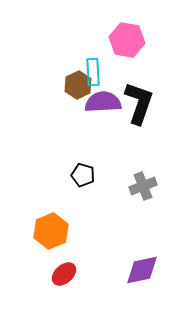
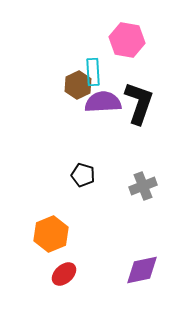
orange hexagon: moved 3 px down
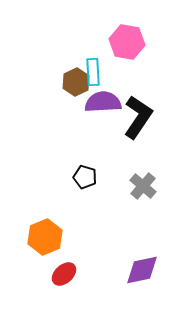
pink hexagon: moved 2 px down
brown hexagon: moved 2 px left, 3 px up
black L-shape: moved 1 px left, 14 px down; rotated 15 degrees clockwise
black pentagon: moved 2 px right, 2 px down
gray cross: rotated 28 degrees counterclockwise
orange hexagon: moved 6 px left, 3 px down
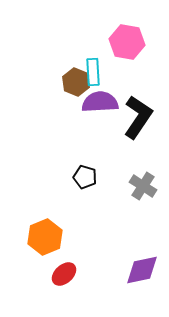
brown hexagon: rotated 12 degrees counterclockwise
purple semicircle: moved 3 px left
gray cross: rotated 8 degrees counterclockwise
